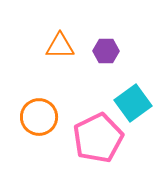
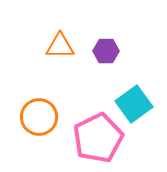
cyan square: moved 1 px right, 1 px down
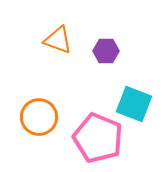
orange triangle: moved 2 px left, 6 px up; rotated 20 degrees clockwise
cyan square: rotated 33 degrees counterclockwise
pink pentagon: rotated 24 degrees counterclockwise
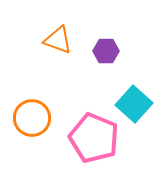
cyan square: rotated 21 degrees clockwise
orange circle: moved 7 px left, 1 px down
pink pentagon: moved 4 px left
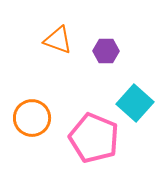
cyan square: moved 1 px right, 1 px up
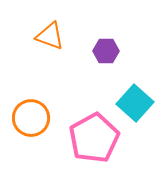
orange triangle: moved 8 px left, 4 px up
orange circle: moved 1 px left
pink pentagon: rotated 21 degrees clockwise
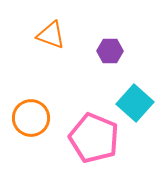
orange triangle: moved 1 px right, 1 px up
purple hexagon: moved 4 px right
pink pentagon: rotated 21 degrees counterclockwise
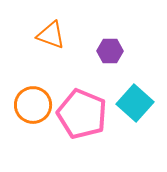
orange circle: moved 2 px right, 13 px up
pink pentagon: moved 12 px left, 24 px up
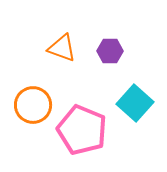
orange triangle: moved 11 px right, 13 px down
pink pentagon: moved 16 px down
